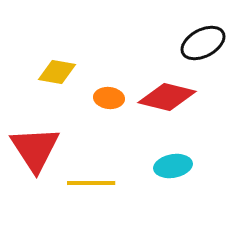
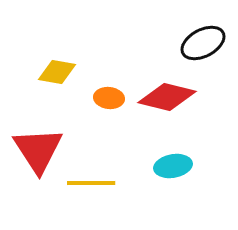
red triangle: moved 3 px right, 1 px down
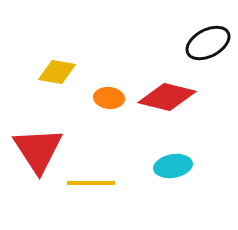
black ellipse: moved 5 px right
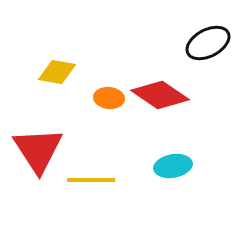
red diamond: moved 7 px left, 2 px up; rotated 20 degrees clockwise
yellow line: moved 3 px up
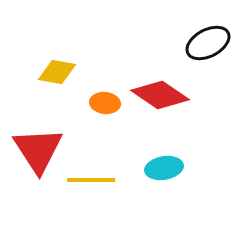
orange ellipse: moved 4 px left, 5 px down
cyan ellipse: moved 9 px left, 2 px down
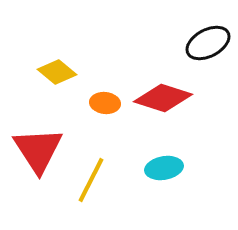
yellow diamond: rotated 30 degrees clockwise
red diamond: moved 3 px right, 3 px down; rotated 16 degrees counterclockwise
yellow line: rotated 63 degrees counterclockwise
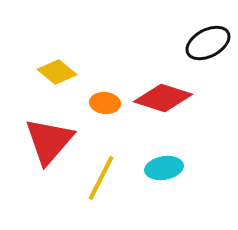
red triangle: moved 11 px right, 9 px up; rotated 14 degrees clockwise
yellow line: moved 10 px right, 2 px up
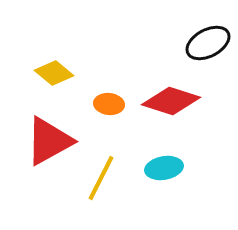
yellow diamond: moved 3 px left, 1 px down
red diamond: moved 8 px right, 3 px down
orange ellipse: moved 4 px right, 1 px down
red triangle: rotated 20 degrees clockwise
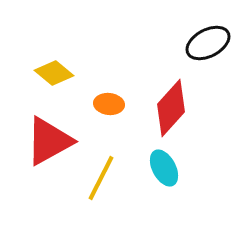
red diamond: moved 7 px down; rotated 66 degrees counterclockwise
cyan ellipse: rotated 72 degrees clockwise
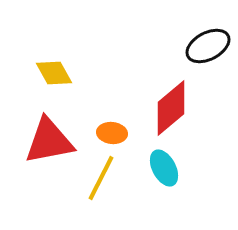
black ellipse: moved 3 px down
yellow diamond: rotated 21 degrees clockwise
orange ellipse: moved 3 px right, 29 px down
red diamond: rotated 8 degrees clockwise
red triangle: rotated 18 degrees clockwise
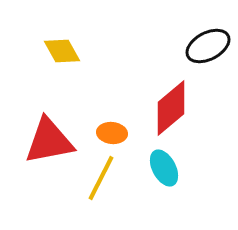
yellow diamond: moved 8 px right, 22 px up
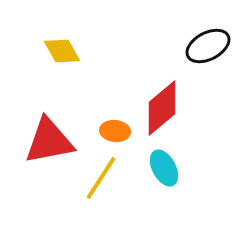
red diamond: moved 9 px left
orange ellipse: moved 3 px right, 2 px up
yellow line: rotated 6 degrees clockwise
